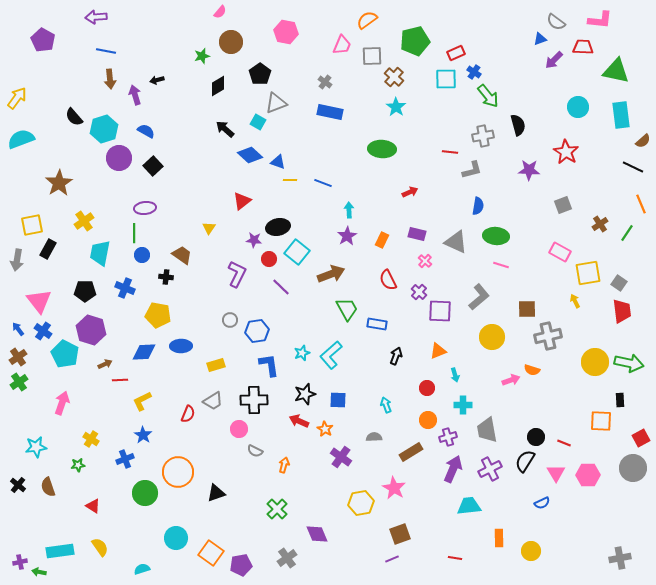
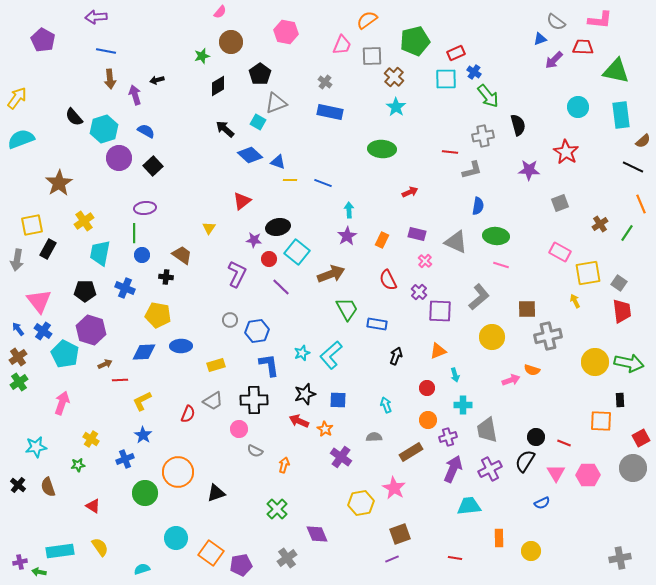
gray square at (563, 205): moved 3 px left, 2 px up
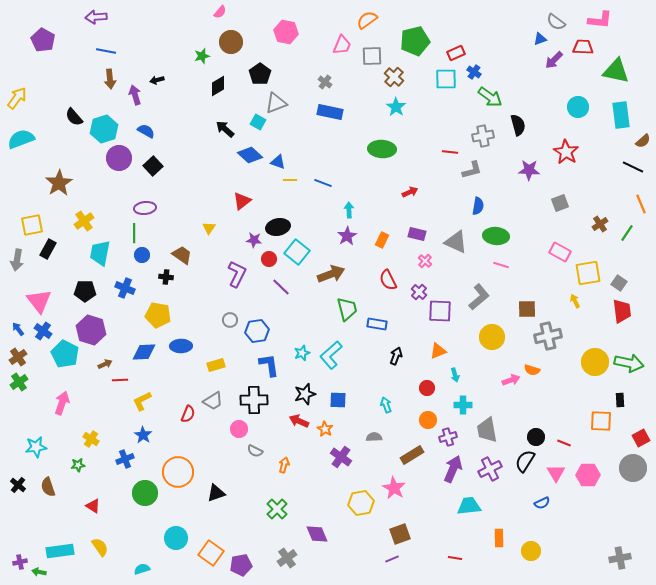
green arrow at (488, 96): moved 2 px right, 1 px down; rotated 15 degrees counterclockwise
green trapezoid at (347, 309): rotated 15 degrees clockwise
brown rectangle at (411, 452): moved 1 px right, 3 px down
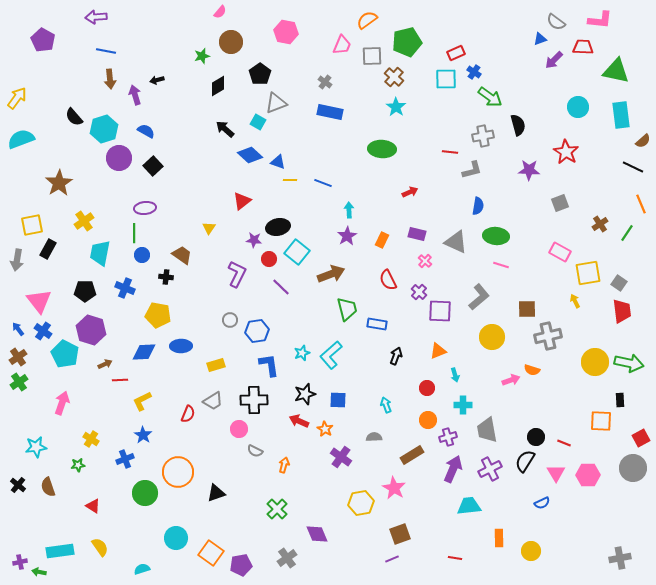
green pentagon at (415, 41): moved 8 px left, 1 px down
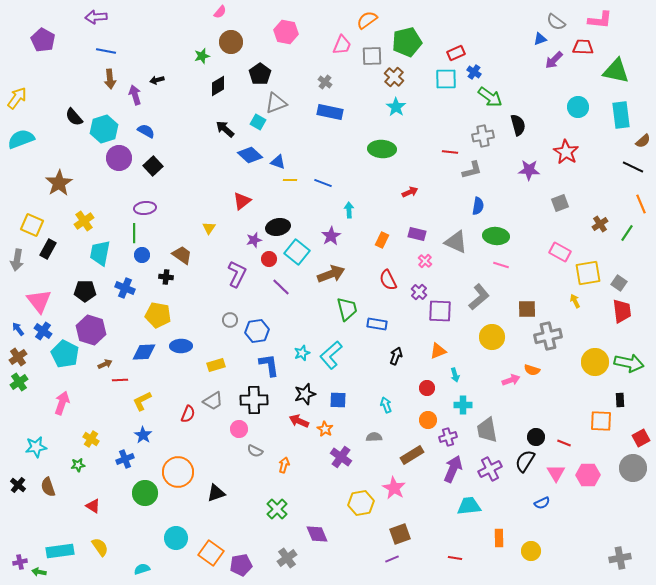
yellow square at (32, 225): rotated 35 degrees clockwise
purple star at (347, 236): moved 16 px left
purple star at (254, 240): rotated 21 degrees counterclockwise
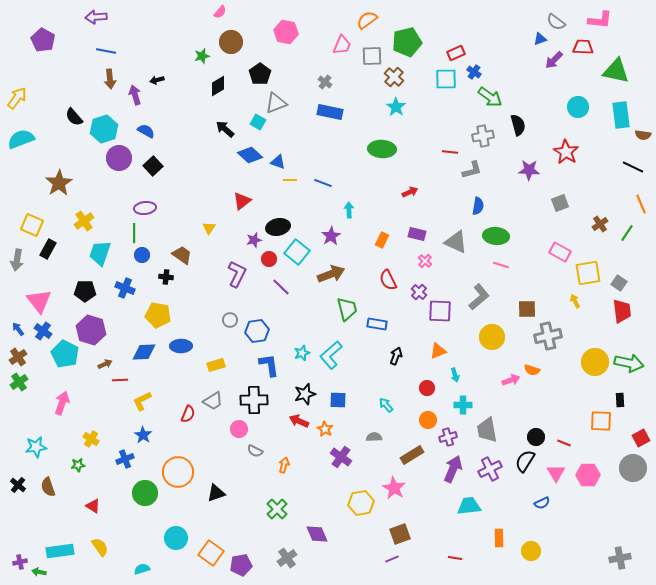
brown semicircle at (643, 141): moved 6 px up; rotated 49 degrees clockwise
cyan trapezoid at (100, 253): rotated 8 degrees clockwise
cyan arrow at (386, 405): rotated 21 degrees counterclockwise
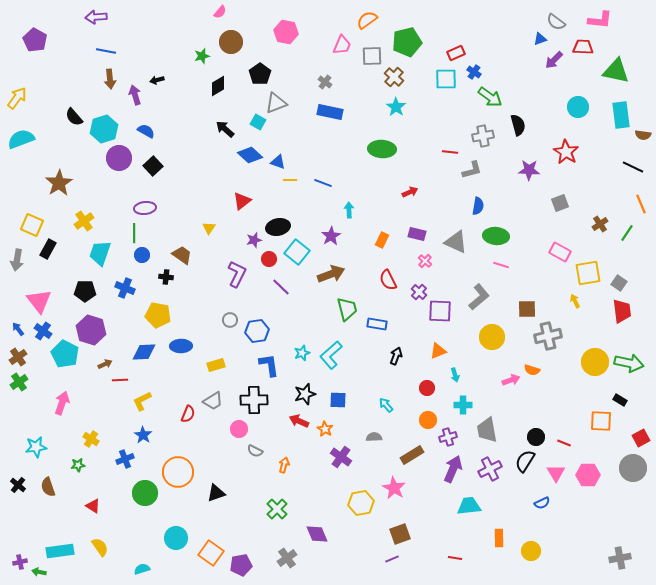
purple pentagon at (43, 40): moved 8 px left
black rectangle at (620, 400): rotated 56 degrees counterclockwise
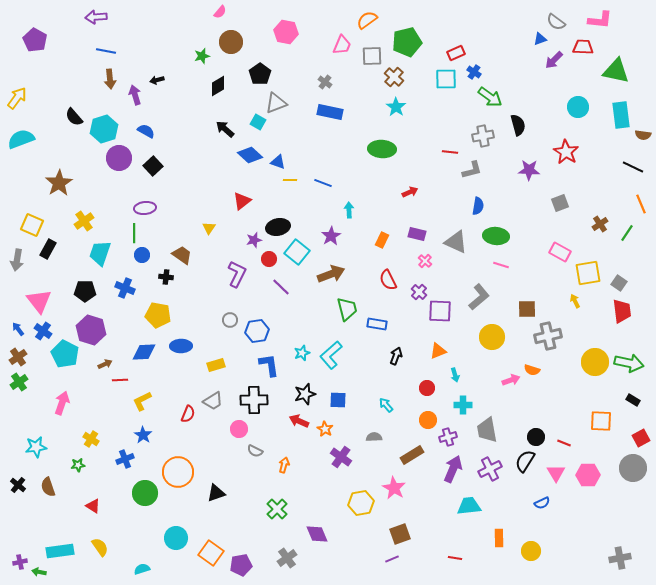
black rectangle at (620, 400): moved 13 px right
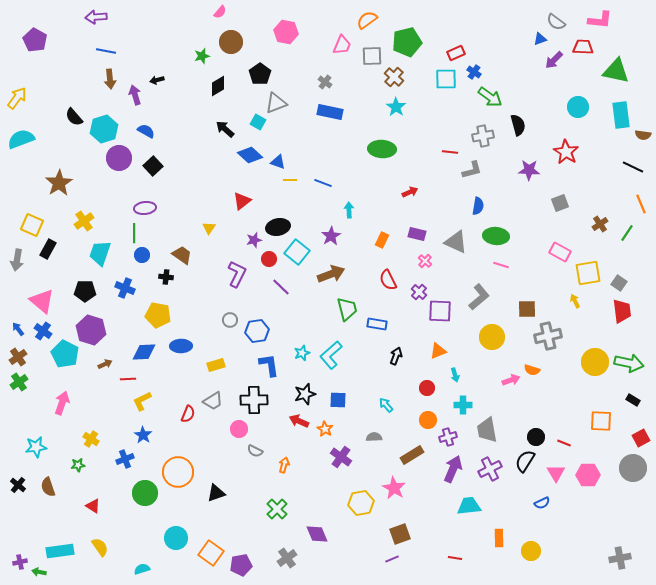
pink triangle at (39, 301): moved 3 px right; rotated 12 degrees counterclockwise
red line at (120, 380): moved 8 px right, 1 px up
